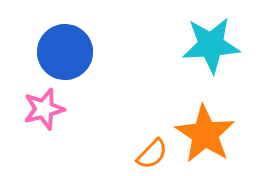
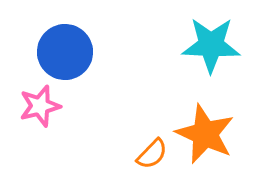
cyan star: rotated 6 degrees clockwise
pink star: moved 4 px left, 3 px up
orange star: rotated 8 degrees counterclockwise
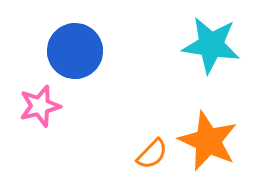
cyan star: rotated 6 degrees clockwise
blue circle: moved 10 px right, 1 px up
orange star: moved 3 px right, 7 px down
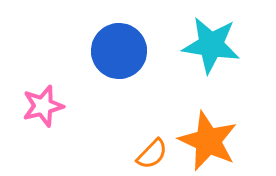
blue circle: moved 44 px right
pink star: moved 3 px right
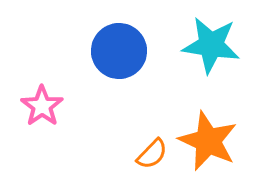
pink star: moved 1 px left; rotated 21 degrees counterclockwise
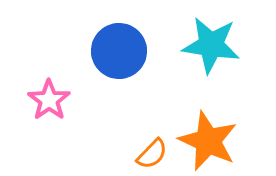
pink star: moved 7 px right, 6 px up
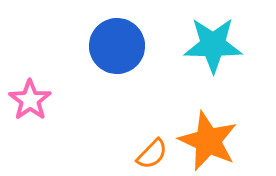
cyan star: moved 2 px right; rotated 8 degrees counterclockwise
blue circle: moved 2 px left, 5 px up
pink star: moved 19 px left
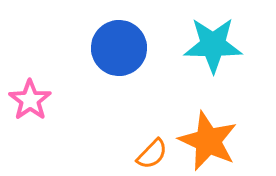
blue circle: moved 2 px right, 2 px down
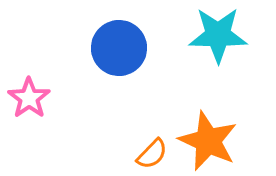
cyan star: moved 5 px right, 10 px up
pink star: moved 1 px left, 2 px up
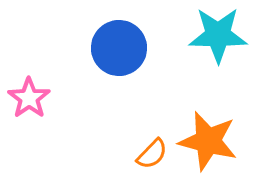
orange star: rotated 10 degrees counterclockwise
